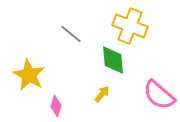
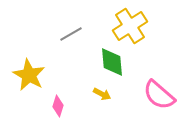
yellow cross: rotated 36 degrees clockwise
gray line: rotated 70 degrees counterclockwise
green diamond: moved 1 px left, 2 px down
yellow arrow: rotated 78 degrees clockwise
pink diamond: moved 2 px right
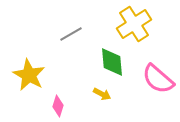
yellow cross: moved 4 px right, 2 px up
pink semicircle: moved 1 px left, 16 px up
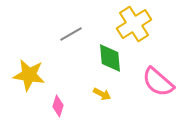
green diamond: moved 2 px left, 4 px up
yellow star: rotated 20 degrees counterclockwise
pink semicircle: moved 3 px down
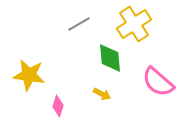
gray line: moved 8 px right, 10 px up
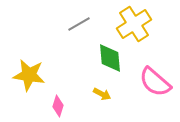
pink semicircle: moved 3 px left
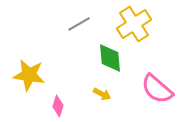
pink semicircle: moved 2 px right, 7 px down
